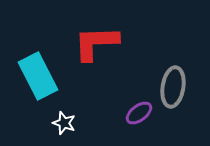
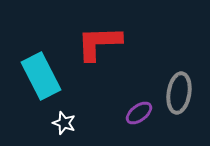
red L-shape: moved 3 px right
cyan rectangle: moved 3 px right
gray ellipse: moved 6 px right, 6 px down
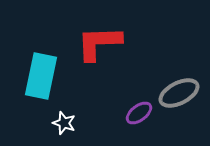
cyan rectangle: rotated 39 degrees clockwise
gray ellipse: rotated 54 degrees clockwise
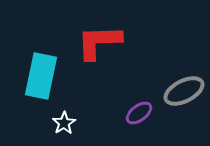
red L-shape: moved 1 px up
gray ellipse: moved 5 px right, 2 px up
white star: rotated 20 degrees clockwise
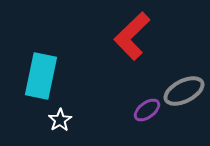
red L-shape: moved 33 px right, 6 px up; rotated 42 degrees counterclockwise
purple ellipse: moved 8 px right, 3 px up
white star: moved 4 px left, 3 px up
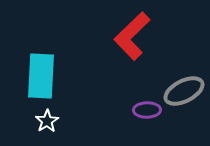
cyan rectangle: rotated 9 degrees counterclockwise
purple ellipse: rotated 36 degrees clockwise
white star: moved 13 px left, 1 px down
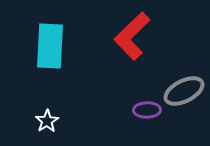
cyan rectangle: moved 9 px right, 30 px up
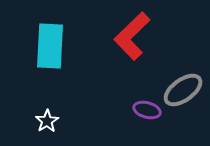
gray ellipse: moved 1 px left, 1 px up; rotated 9 degrees counterclockwise
purple ellipse: rotated 16 degrees clockwise
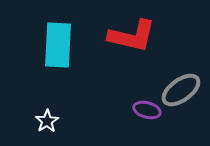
red L-shape: rotated 123 degrees counterclockwise
cyan rectangle: moved 8 px right, 1 px up
gray ellipse: moved 2 px left
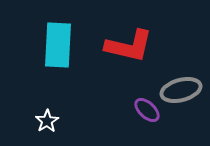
red L-shape: moved 3 px left, 10 px down
gray ellipse: rotated 21 degrees clockwise
purple ellipse: rotated 28 degrees clockwise
